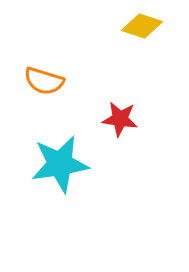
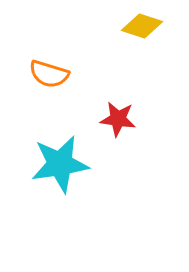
orange semicircle: moved 5 px right, 7 px up
red star: moved 2 px left
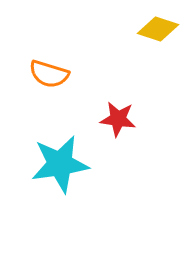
yellow diamond: moved 16 px right, 3 px down
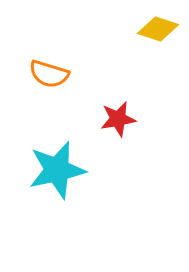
red star: rotated 18 degrees counterclockwise
cyan star: moved 3 px left, 6 px down; rotated 4 degrees counterclockwise
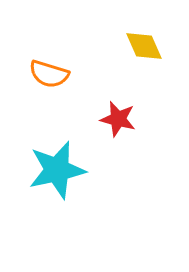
yellow diamond: moved 14 px left, 17 px down; rotated 48 degrees clockwise
red star: rotated 24 degrees clockwise
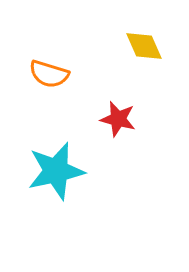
cyan star: moved 1 px left, 1 px down
